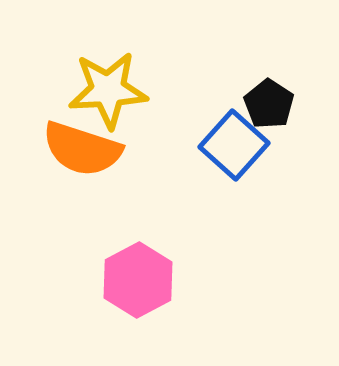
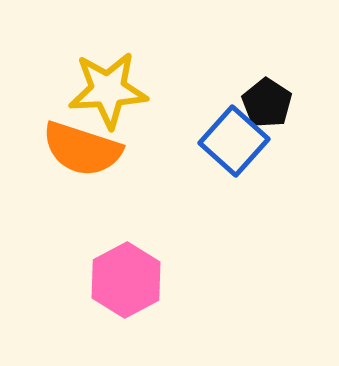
black pentagon: moved 2 px left, 1 px up
blue square: moved 4 px up
pink hexagon: moved 12 px left
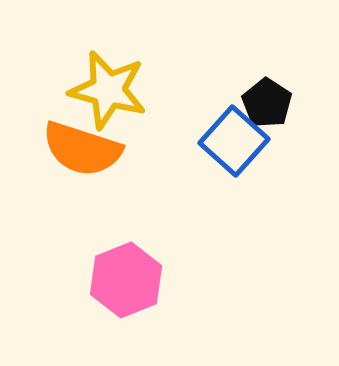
yellow star: rotated 18 degrees clockwise
pink hexagon: rotated 6 degrees clockwise
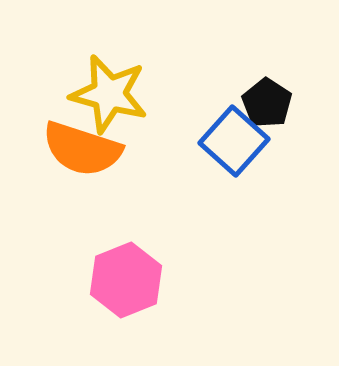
yellow star: moved 1 px right, 4 px down
